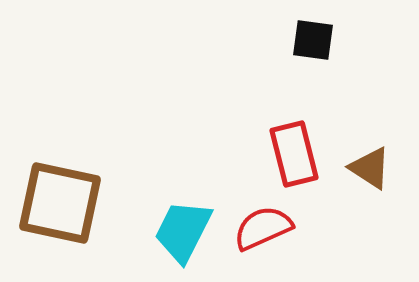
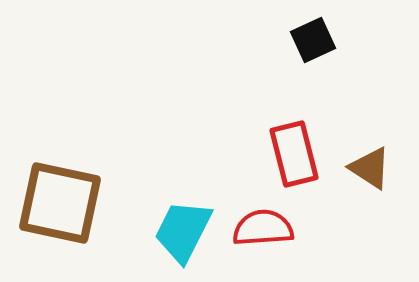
black square: rotated 33 degrees counterclockwise
red semicircle: rotated 20 degrees clockwise
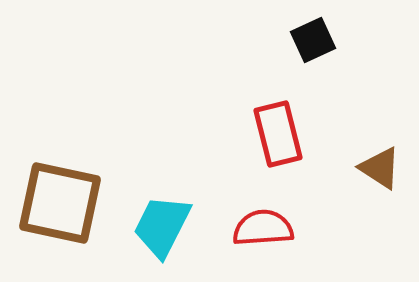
red rectangle: moved 16 px left, 20 px up
brown triangle: moved 10 px right
cyan trapezoid: moved 21 px left, 5 px up
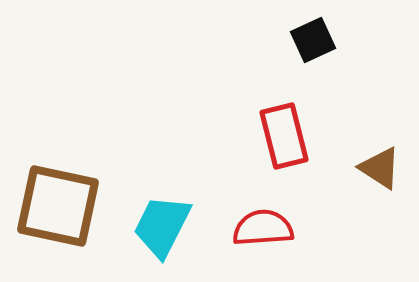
red rectangle: moved 6 px right, 2 px down
brown square: moved 2 px left, 3 px down
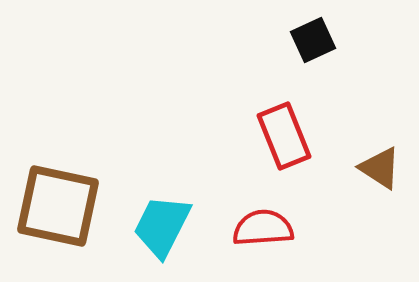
red rectangle: rotated 8 degrees counterclockwise
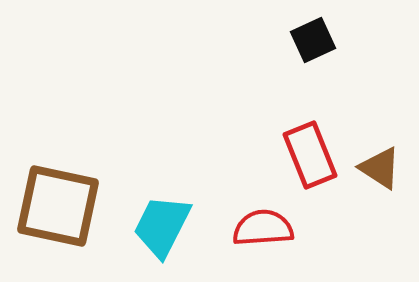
red rectangle: moved 26 px right, 19 px down
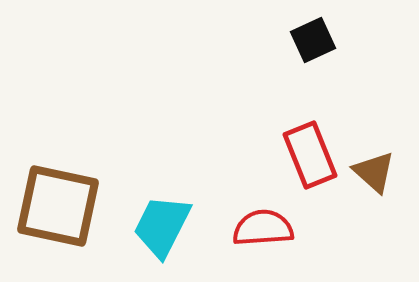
brown triangle: moved 6 px left, 4 px down; rotated 9 degrees clockwise
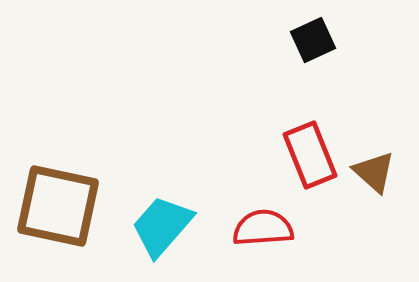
cyan trapezoid: rotated 14 degrees clockwise
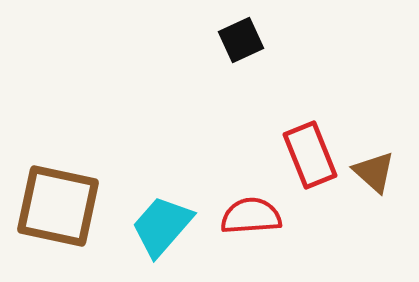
black square: moved 72 px left
red semicircle: moved 12 px left, 12 px up
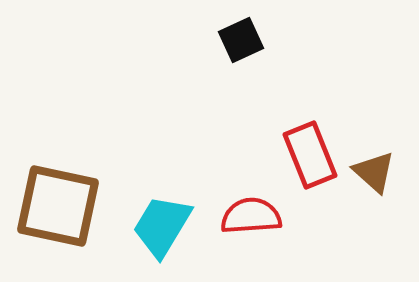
cyan trapezoid: rotated 10 degrees counterclockwise
